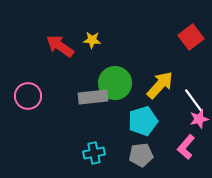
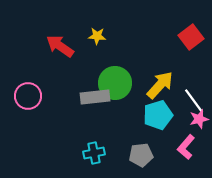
yellow star: moved 5 px right, 4 px up
gray rectangle: moved 2 px right
cyan pentagon: moved 15 px right, 6 px up
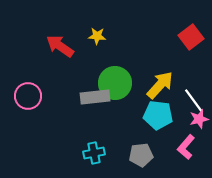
cyan pentagon: rotated 24 degrees clockwise
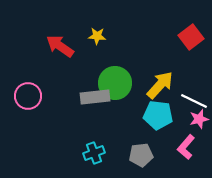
white line: rotated 28 degrees counterclockwise
cyan cross: rotated 10 degrees counterclockwise
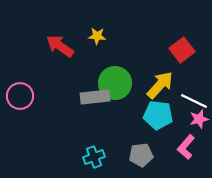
red square: moved 9 px left, 13 px down
pink circle: moved 8 px left
cyan cross: moved 4 px down
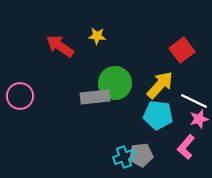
cyan cross: moved 30 px right
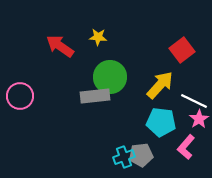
yellow star: moved 1 px right, 1 px down
green circle: moved 5 px left, 6 px up
gray rectangle: moved 1 px up
cyan pentagon: moved 3 px right, 7 px down
pink star: rotated 18 degrees counterclockwise
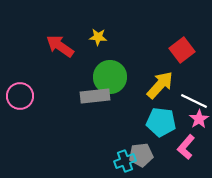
cyan cross: moved 1 px right, 4 px down
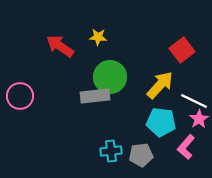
cyan cross: moved 14 px left, 10 px up; rotated 15 degrees clockwise
